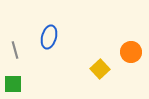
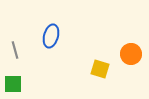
blue ellipse: moved 2 px right, 1 px up
orange circle: moved 2 px down
yellow square: rotated 30 degrees counterclockwise
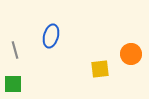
yellow square: rotated 24 degrees counterclockwise
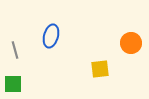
orange circle: moved 11 px up
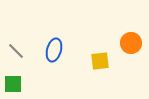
blue ellipse: moved 3 px right, 14 px down
gray line: moved 1 px right, 1 px down; rotated 30 degrees counterclockwise
yellow square: moved 8 px up
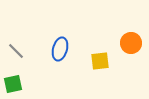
blue ellipse: moved 6 px right, 1 px up
green square: rotated 12 degrees counterclockwise
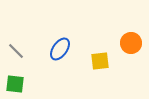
blue ellipse: rotated 20 degrees clockwise
green square: moved 2 px right; rotated 18 degrees clockwise
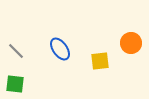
blue ellipse: rotated 70 degrees counterclockwise
